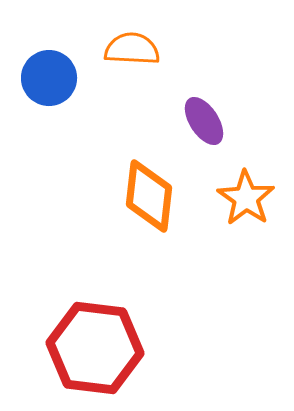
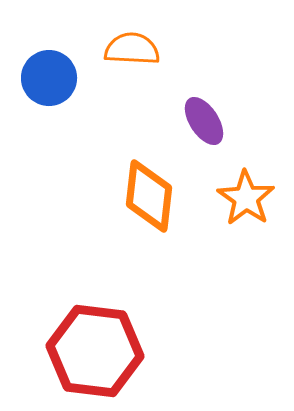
red hexagon: moved 3 px down
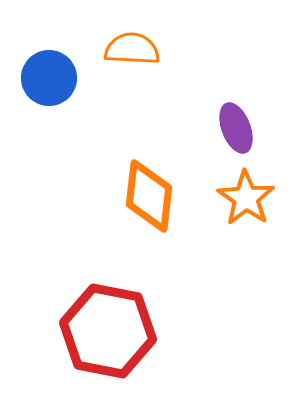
purple ellipse: moved 32 px right, 7 px down; rotated 12 degrees clockwise
red hexagon: moved 13 px right, 20 px up; rotated 4 degrees clockwise
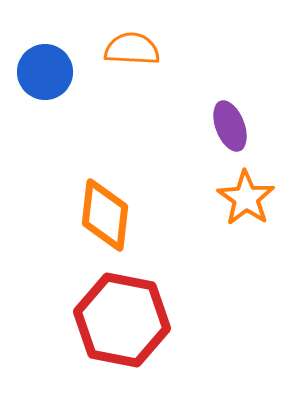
blue circle: moved 4 px left, 6 px up
purple ellipse: moved 6 px left, 2 px up
orange diamond: moved 44 px left, 19 px down
red hexagon: moved 14 px right, 11 px up
